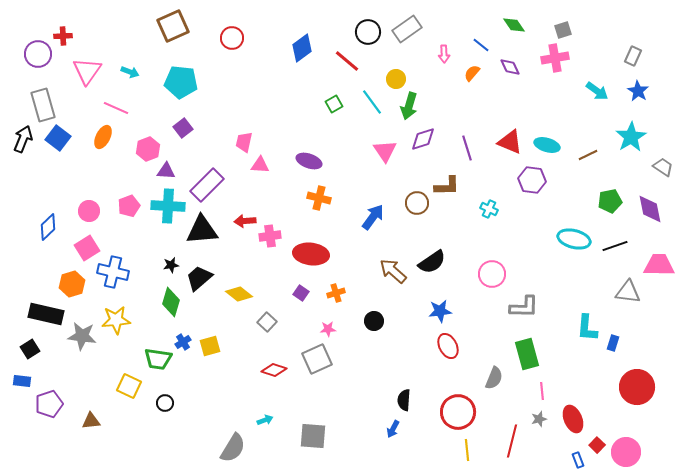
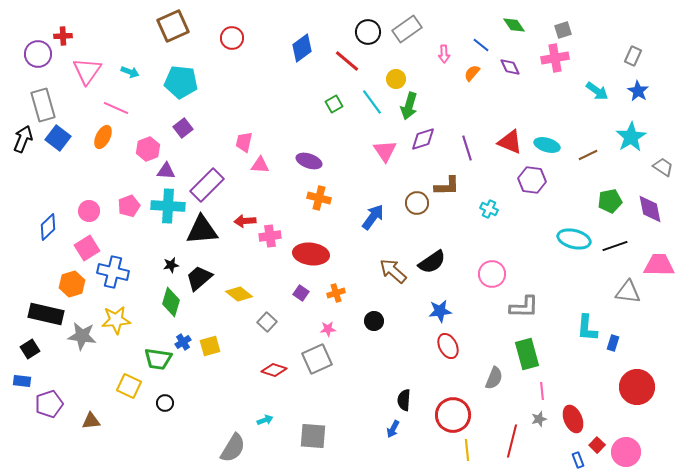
red circle at (458, 412): moved 5 px left, 3 px down
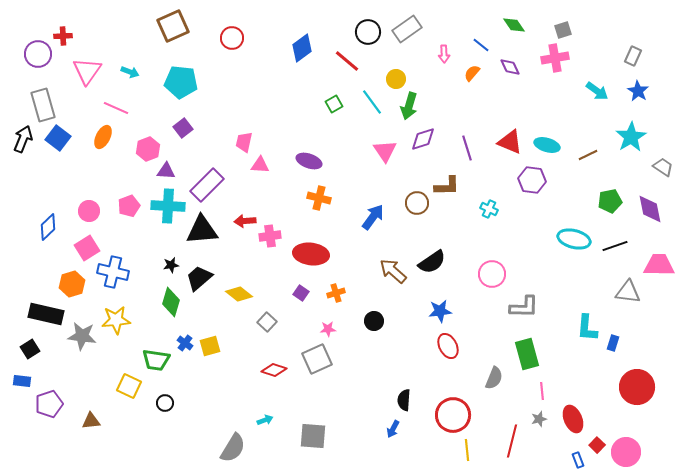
blue cross at (183, 342): moved 2 px right, 1 px down; rotated 21 degrees counterclockwise
green trapezoid at (158, 359): moved 2 px left, 1 px down
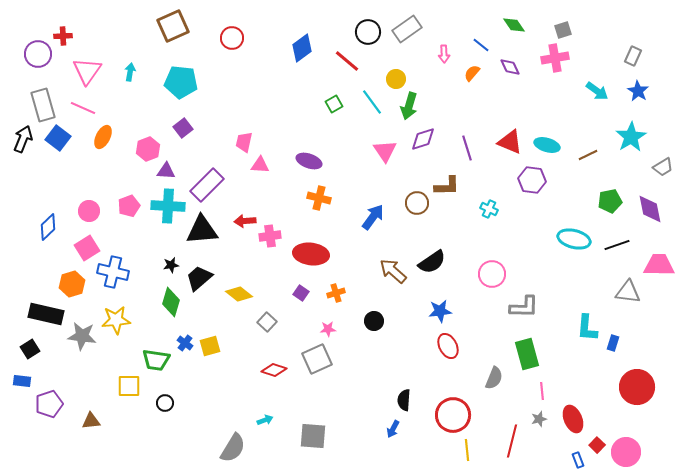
cyan arrow at (130, 72): rotated 102 degrees counterclockwise
pink line at (116, 108): moved 33 px left
gray trapezoid at (663, 167): rotated 115 degrees clockwise
black line at (615, 246): moved 2 px right, 1 px up
yellow square at (129, 386): rotated 25 degrees counterclockwise
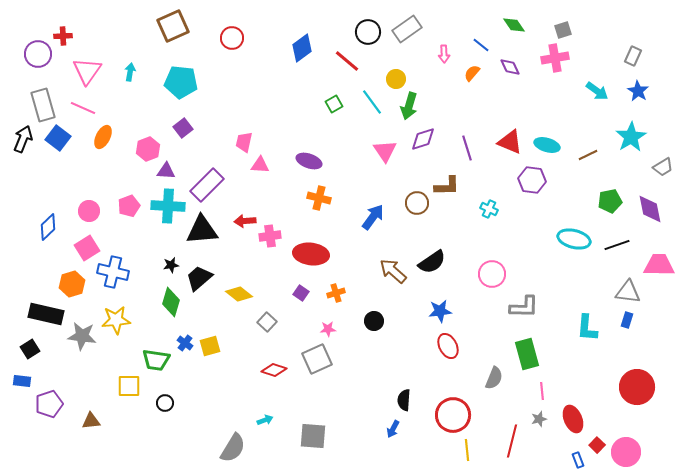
blue rectangle at (613, 343): moved 14 px right, 23 px up
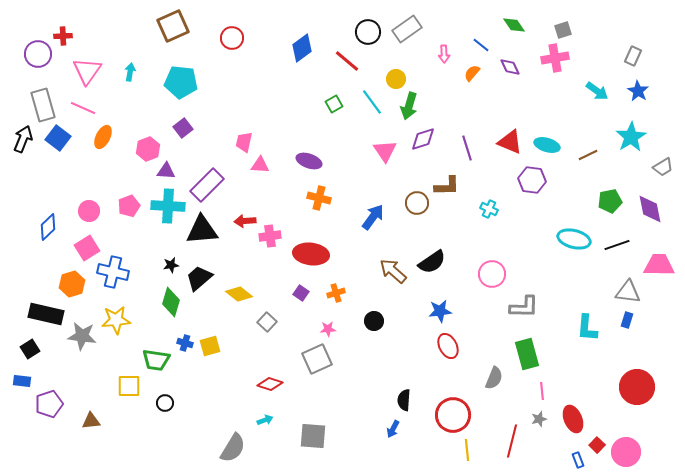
blue cross at (185, 343): rotated 21 degrees counterclockwise
red diamond at (274, 370): moved 4 px left, 14 px down
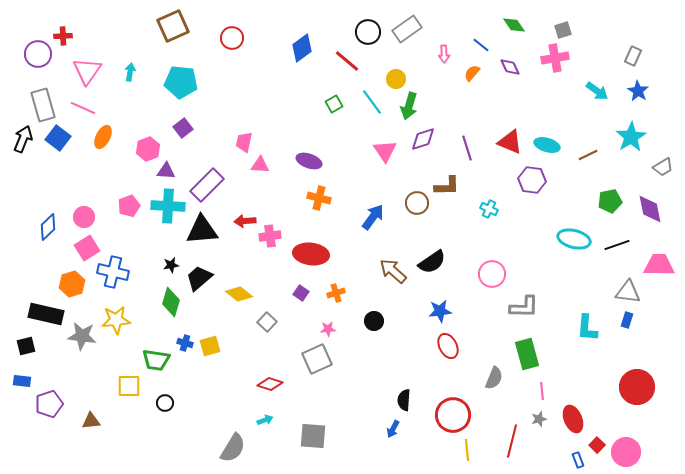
pink circle at (89, 211): moved 5 px left, 6 px down
black square at (30, 349): moved 4 px left, 3 px up; rotated 18 degrees clockwise
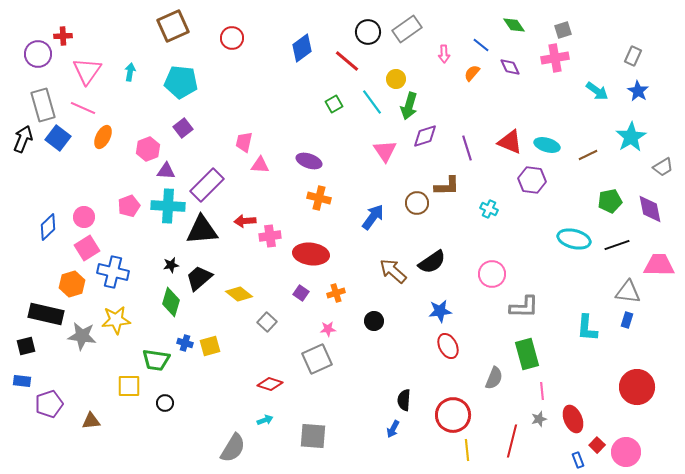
purple diamond at (423, 139): moved 2 px right, 3 px up
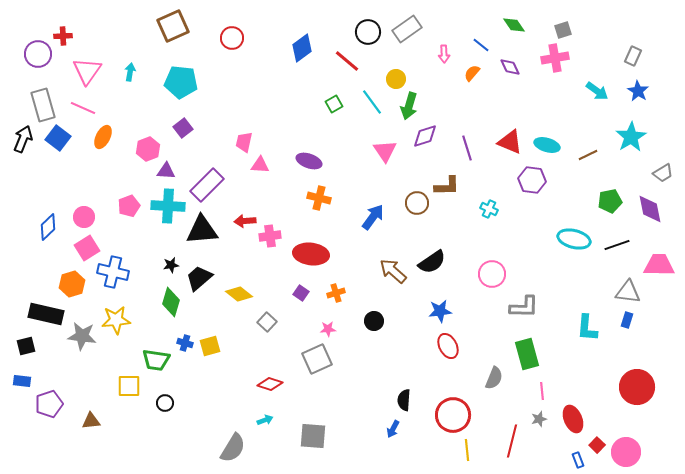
gray trapezoid at (663, 167): moved 6 px down
